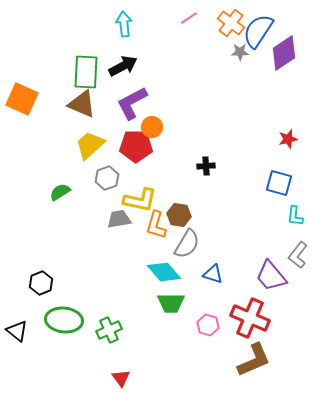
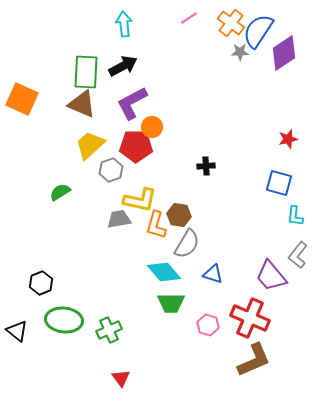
gray hexagon: moved 4 px right, 8 px up
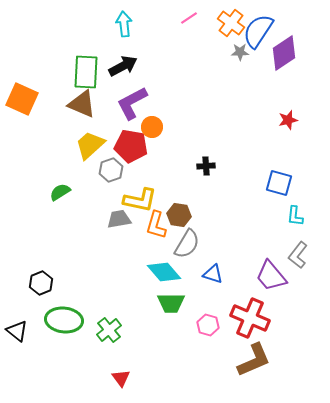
red star: moved 19 px up
red pentagon: moved 5 px left; rotated 8 degrees clockwise
green cross: rotated 15 degrees counterclockwise
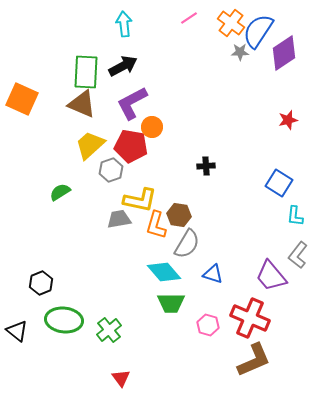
blue square: rotated 16 degrees clockwise
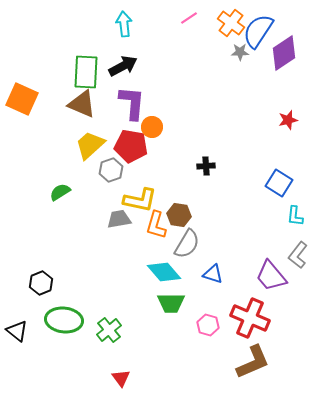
purple L-shape: rotated 123 degrees clockwise
brown L-shape: moved 1 px left, 2 px down
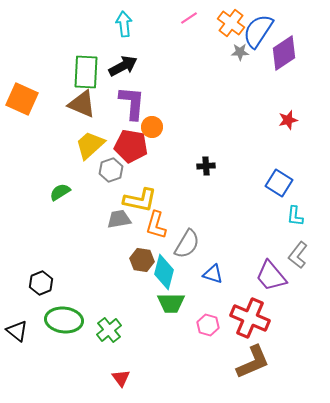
brown hexagon: moved 37 px left, 45 px down
cyan diamond: rotated 56 degrees clockwise
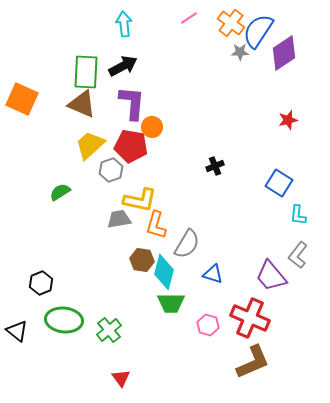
black cross: moved 9 px right; rotated 18 degrees counterclockwise
cyan L-shape: moved 3 px right, 1 px up
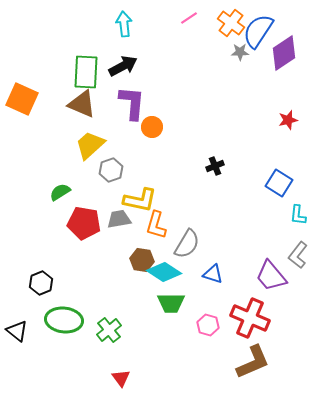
red pentagon: moved 47 px left, 77 px down
cyan diamond: rotated 72 degrees counterclockwise
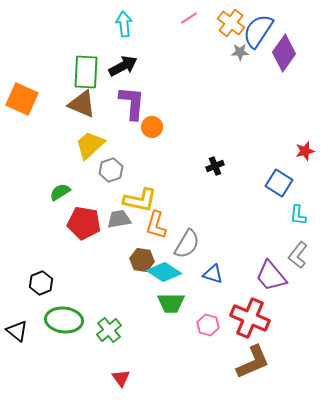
purple diamond: rotated 21 degrees counterclockwise
red star: moved 17 px right, 31 px down
